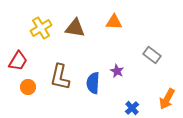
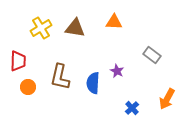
red trapezoid: rotated 30 degrees counterclockwise
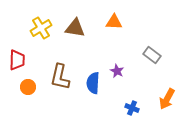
red trapezoid: moved 1 px left, 1 px up
blue cross: rotated 24 degrees counterclockwise
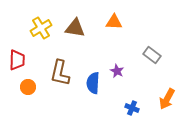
brown L-shape: moved 4 px up
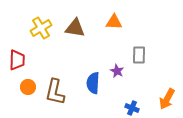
gray rectangle: moved 13 px left; rotated 54 degrees clockwise
brown L-shape: moved 5 px left, 19 px down
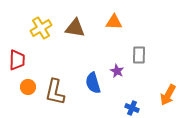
blue semicircle: rotated 20 degrees counterclockwise
orange arrow: moved 1 px right, 4 px up
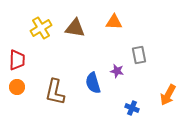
gray rectangle: rotated 12 degrees counterclockwise
purple star: rotated 16 degrees counterclockwise
orange circle: moved 11 px left
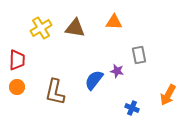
blue semicircle: moved 1 px right, 3 px up; rotated 55 degrees clockwise
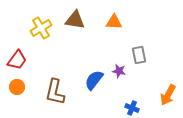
brown triangle: moved 8 px up
red trapezoid: rotated 35 degrees clockwise
purple star: moved 2 px right
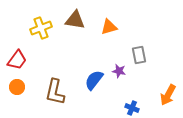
orange triangle: moved 5 px left, 5 px down; rotated 18 degrees counterclockwise
yellow cross: rotated 10 degrees clockwise
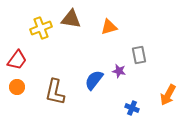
brown triangle: moved 4 px left, 1 px up
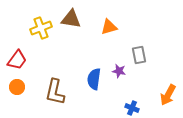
blue semicircle: moved 1 px up; rotated 30 degrees counterclockwise
